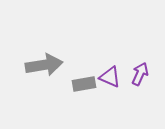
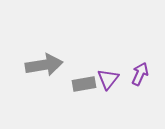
purple triangle: moved 2 px left, 2 px down; rotated 45 degrees clockwise
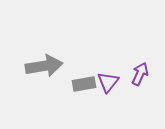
gray arrow: moved 1 px down
purple triangle: moved 3 px down
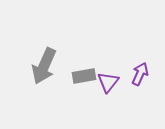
gray arrow: rotated 123 degrees clockwise
gray rectangle: moved 8 px up
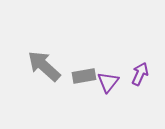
gray arrow: rotated 108 degrees clockwise
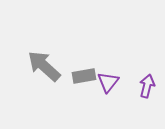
purple arrow: moved 7 px right, 12 px down; rotated 10 degrees counterclockwise
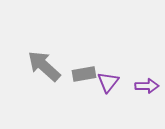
gray rectangle: moved 2 px up
purple arrow: rotated 75 degrees clockwise
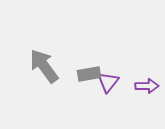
gray arrow: rotated 12 degrees clockwise
gray rectangle: moved 5 px right
